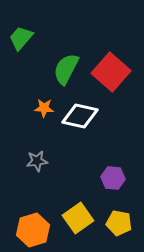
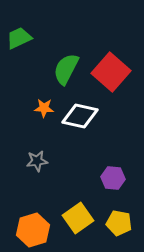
green trapezoid: moved 2 px left; rotated 24 degrees clockwise
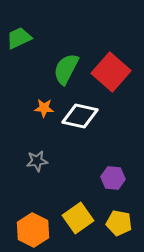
orange hexagon: rotated 16 degrees counterclockwise
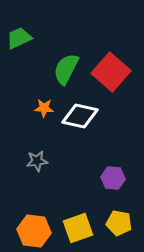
yellow square: moved 10 px down; rotated 16 degrees clockwise
orange hexagon: moved 1 px right, 1 px down; rotated 20 degrees counterclockwise
